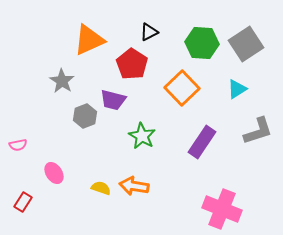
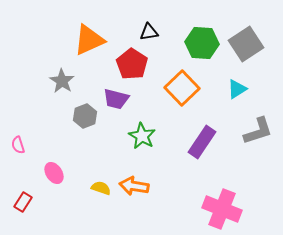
black triangle: rotated 18 degrees clockwise
purple trapezoid: moved 3 px right, 1 px up
pink semicircle: rotated 84 degrees clockwise
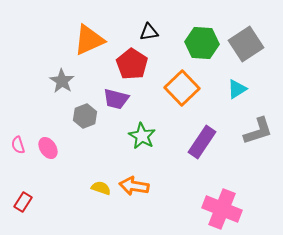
pink ellipse: moved 6 px left, 25 px up
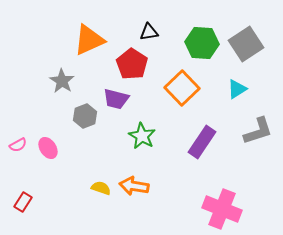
pink semicircle: rotated 102 degrees counterclockwise
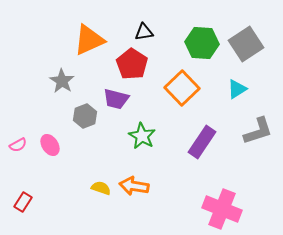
black triangle: moved 5 px left
pink ellipse: moved 2 px right, 3 px up
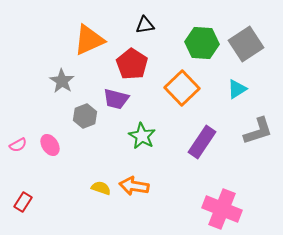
black triangle: moved 1 px right, 7 px up
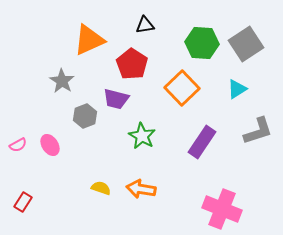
orange arrow: moved 7 px right, 3 px down
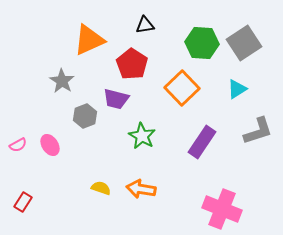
gray square: moved 2 px left, 1 px up
